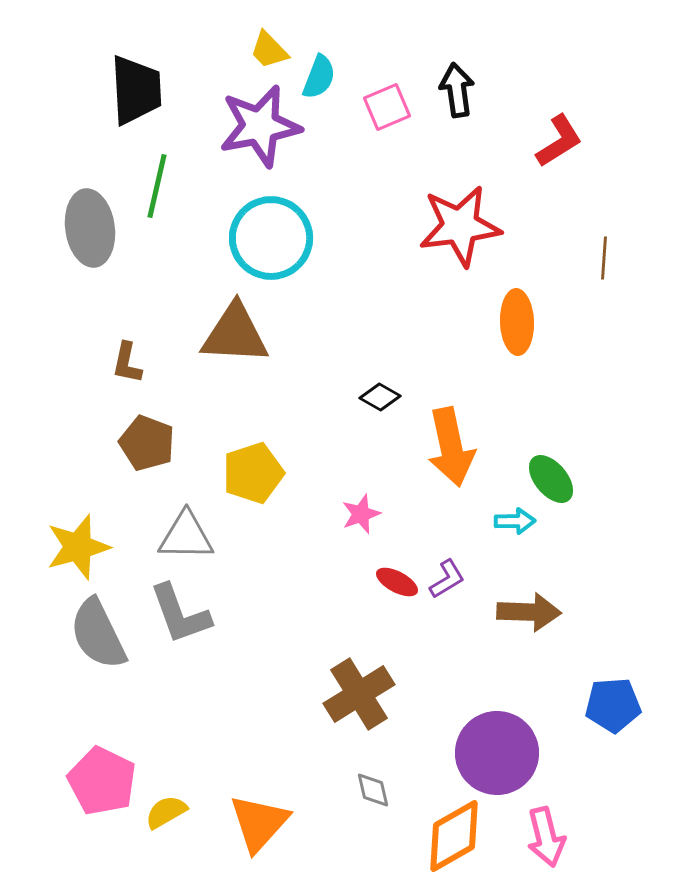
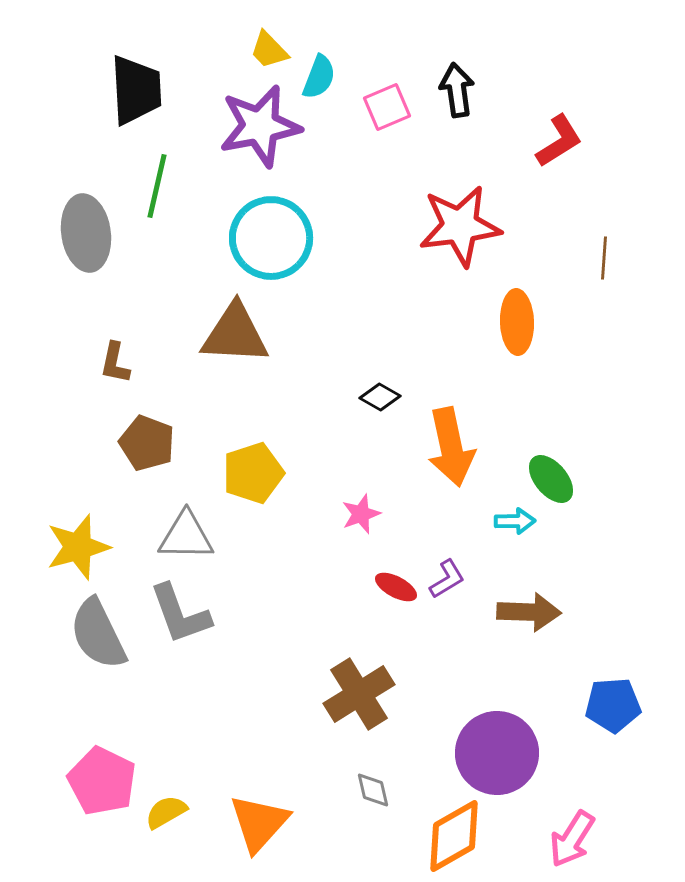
gray ellipse: moved 4 px left, 5 px down
brown L-shape: moved 12 px left
red ellipse: moved 1 px left, 5 px down
pink arrow: moved 26 px right, 2 px down; rotated 46 degrees clockwise
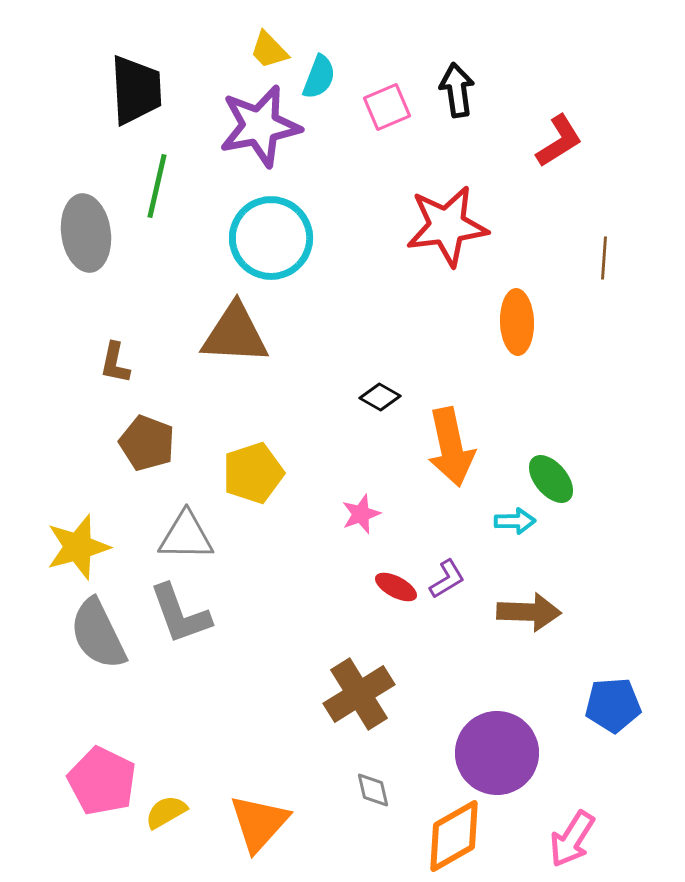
red star: moved 13 px left
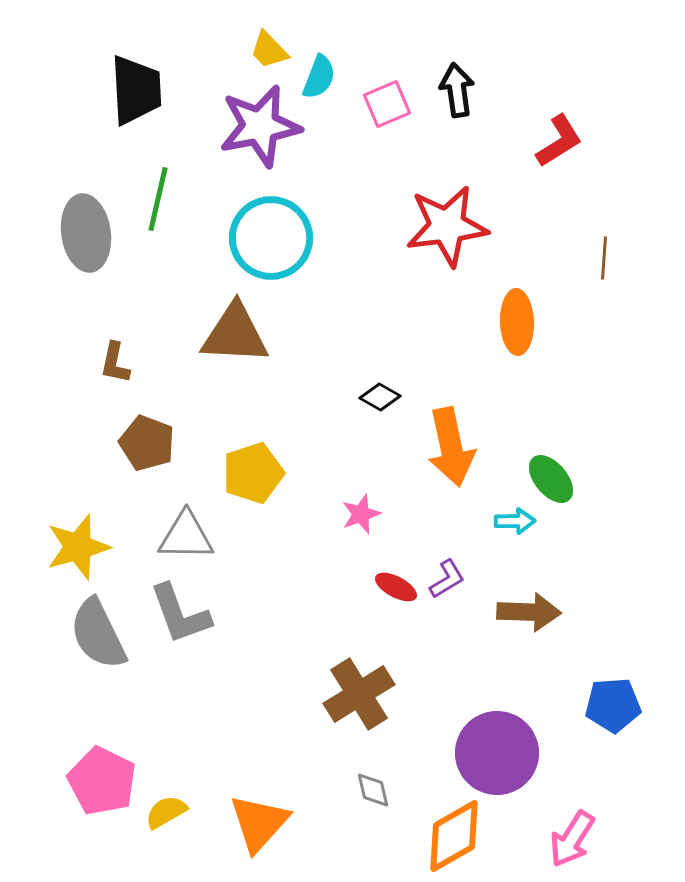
pink square: moved 3 px up
green line: moved 1 px right, 13 px down
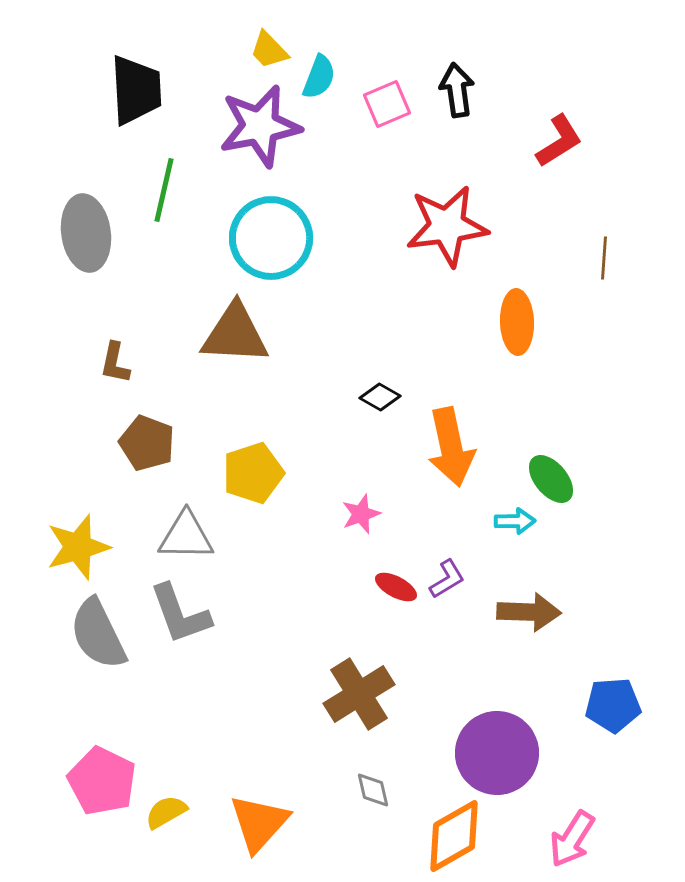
green line: moved 6 px right, 9 px up
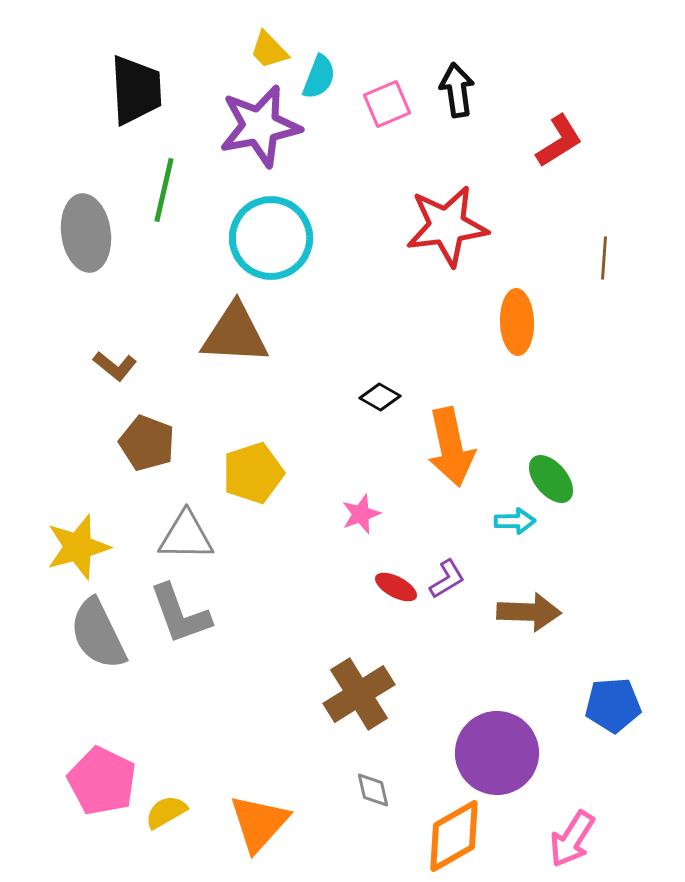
brown L-shape: moved 3 px down; rotated 63 degrees counterclockwise
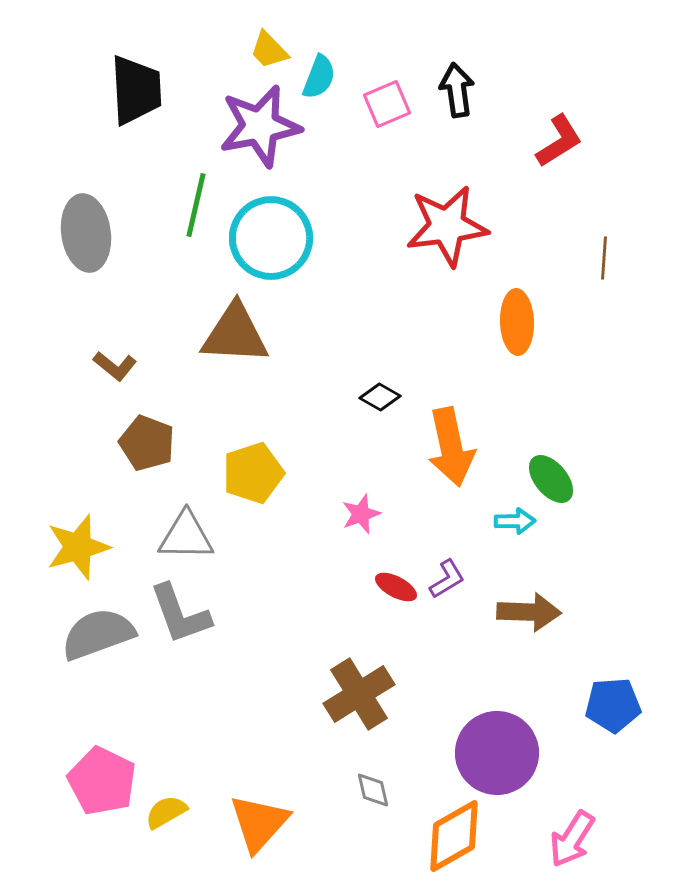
green line: moved 32 px right, 15 px down
gray semicircle: rotated 96 degrees clockwise
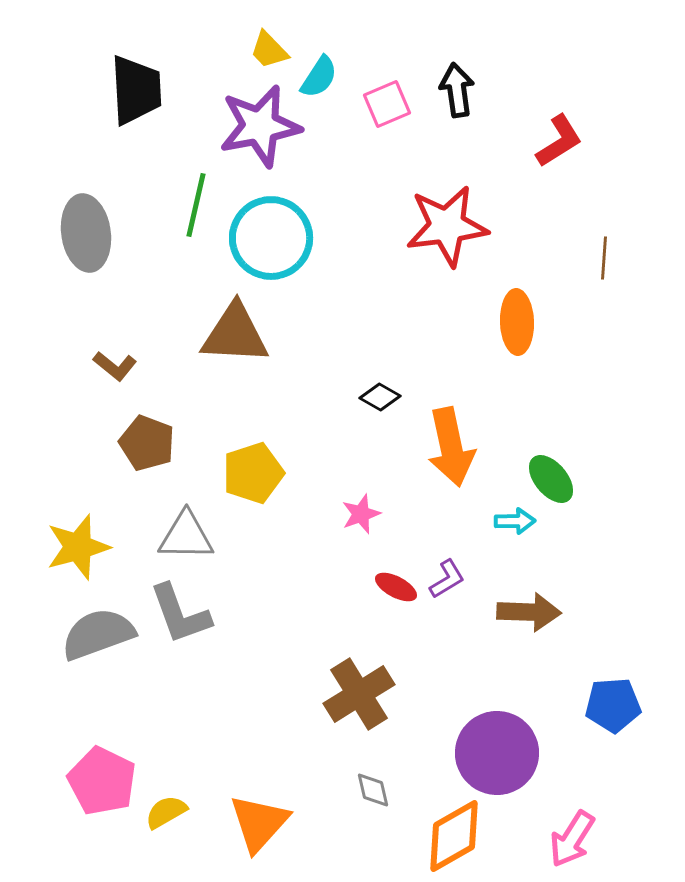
cyan semicircle: rotated 12 degrees clockwise
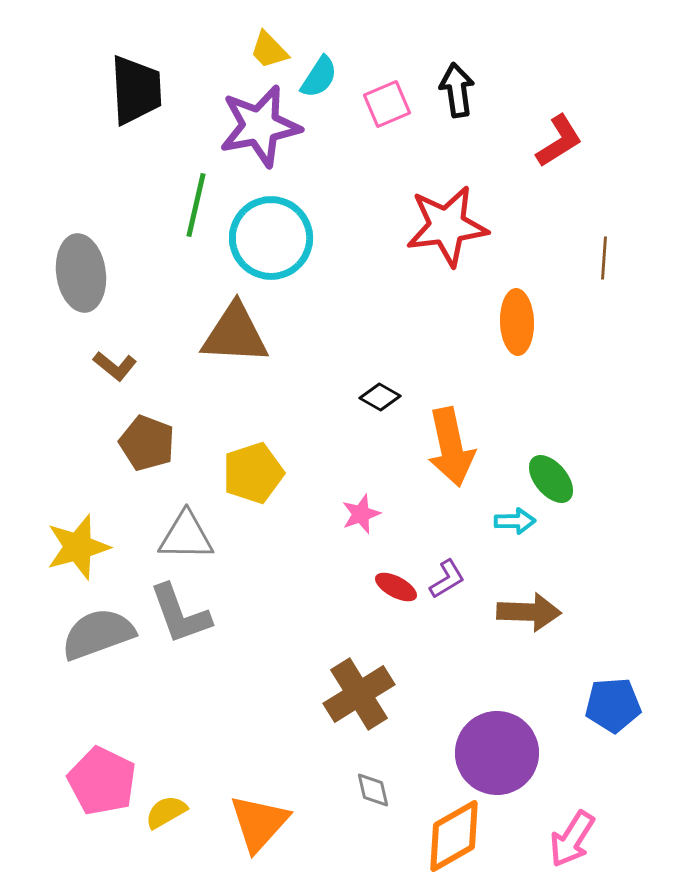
gray ellipse: moved 5 px left, 40 px down
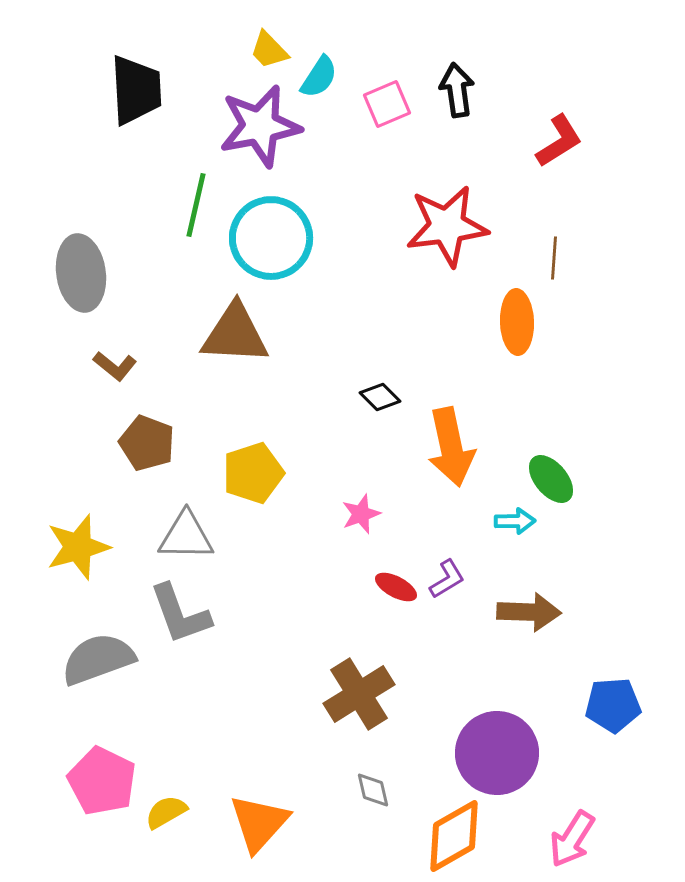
brown line: moved 50 px left
black diamond: rotated 15 degrees clockwise
gray semicircle: moved 25 px down
